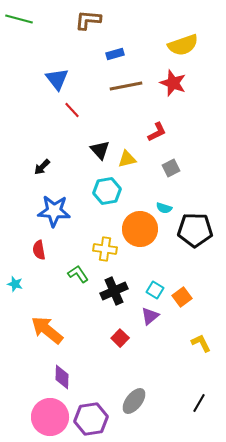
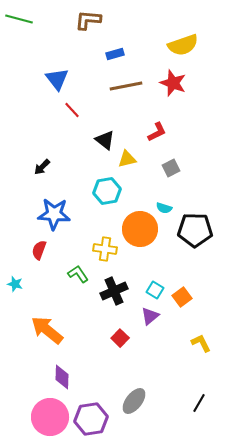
black triangle: moved 5 px right, 10 px up; rotated 10 degrees counterclockwise
blue star: moved 3 px down
red semicircle: rotated 30 degrees clockwise
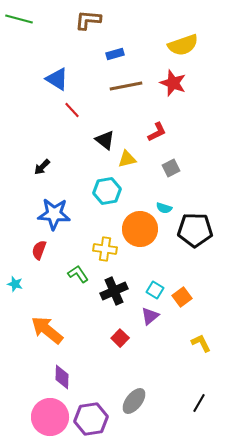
blue triangle: rotated 20 degrees counterclockwise
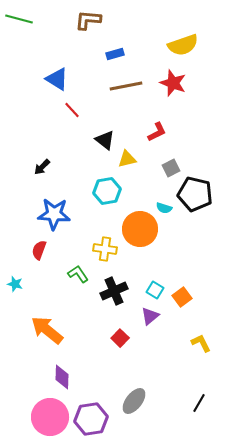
black pentagon: moved 36 px up; rotated 12 degrees clockwise
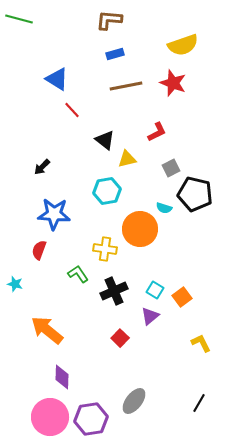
brown L-shape: moved 21 px right
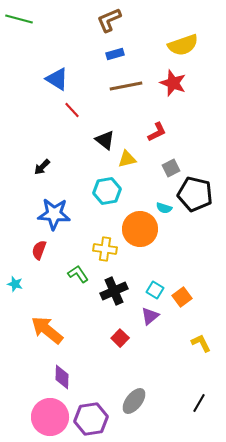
brown L-shape: rotated 28 degrees counterclockwise
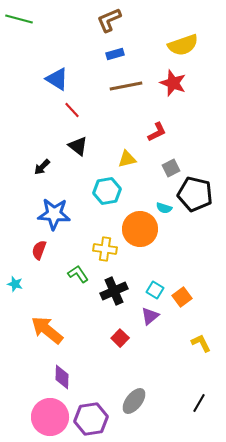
black triangle: moved 27 px left, 6 px down
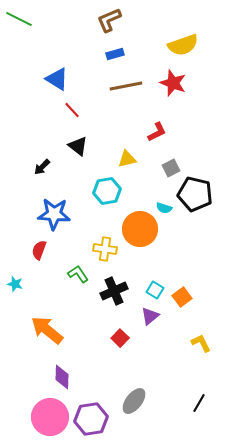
green line: rotated 12 degrees clockwise
